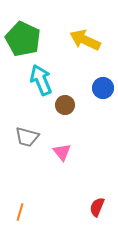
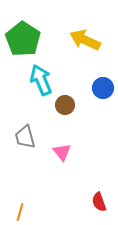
green pentagon: rotated 8 degrees clockwise
gray trapezoid: moved 2 px left; rotated 60 degrees clockwise
red semicircle: moved 2 px right, 5 px up; rotated 42 degrees counterclockwise
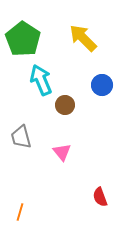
yellow arrow: moved 2 px left, 2 px up; rotated 20 degrees clockwise
blue circle: moved 1 px left, 3 px up
gray trapezoid: moved 4 px left
red semicircle: moved 1 px right, 5 px up
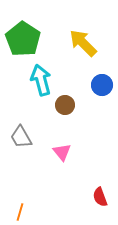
yellow arrow: moved 5 px down
cyan arrow: rotated 8 degrees clockwise
gray trapezoid: rotated 15 degrees counterclockwise
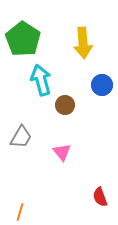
yellow arrow: rotated 140 degrees counterclockwise
gray trapezoid: rotated 120 degrees counterclockwise
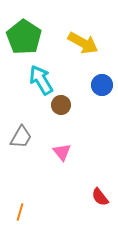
green pentagon: moved 1 px right, 2 px up
yellow arrow: rotated 56 degrees counterclockwise
cyan arrow: rotated 16 degrees counterclockwise
brown circle: moved 4 px left
red semicircle: rotated 18 degrees counterclockwise
